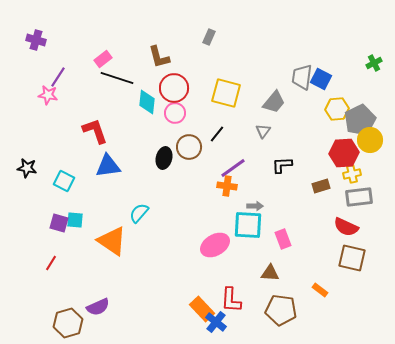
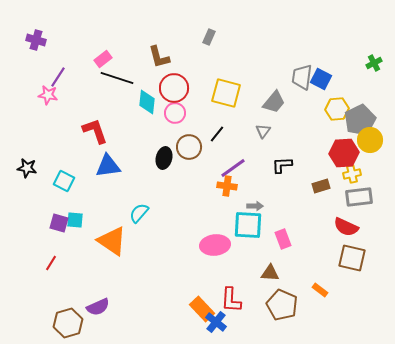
pink ellipse at (215, 245): rotated 24 degrees clockwise
brown pentagon at (281, 310): moved 1 px right, 5 px up; rotated 16 degrees clockwise
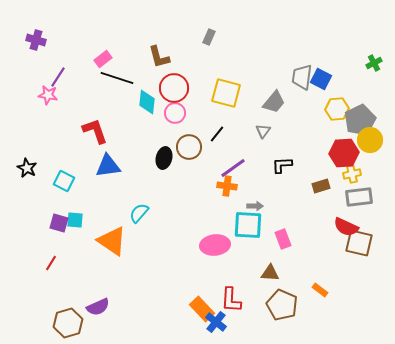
black star at (27, 168): rotated 18 degrees clockwise
brown square at (352, 258): moved 7 px right, 15 px up
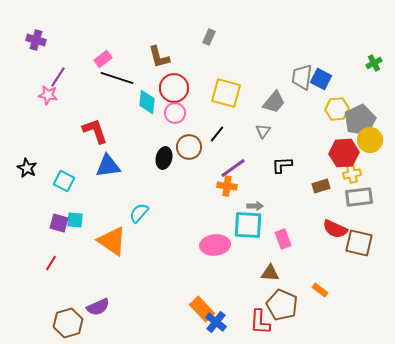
red semicircle at (346, 227): moved 11 px left, 2 px down
red L-shape at (231, 300): moved 29 px right, 22 px down
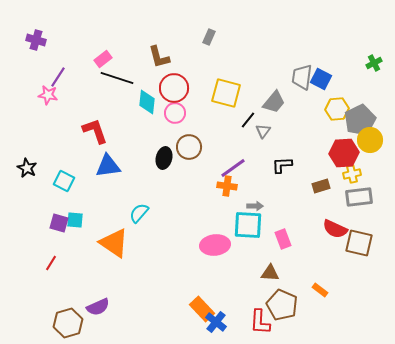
black line at (217, 134): moved 31 px right, 14 px up
orange triangle at (112, 241): moved 2 px right, 2 px down
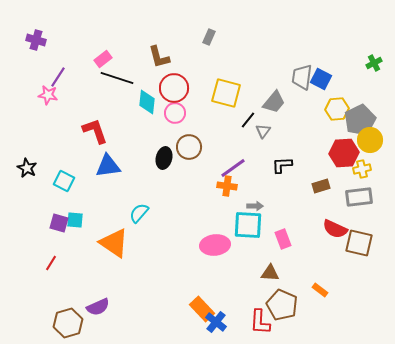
yellow cross at (352, 174): moved 10 px right, 5 px up
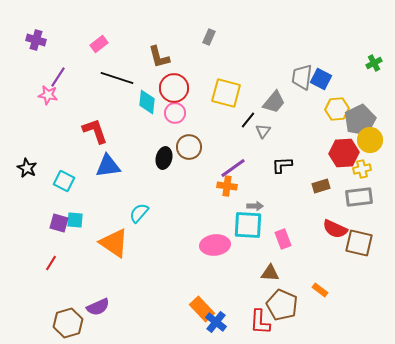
pink rectangle at (103, 59): moved 4 px left, 15 px up
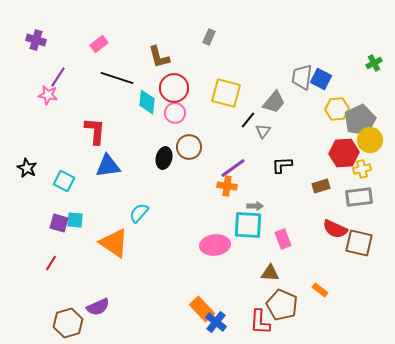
red L-shape at (95, 131): rotated 24 degrees clockwise
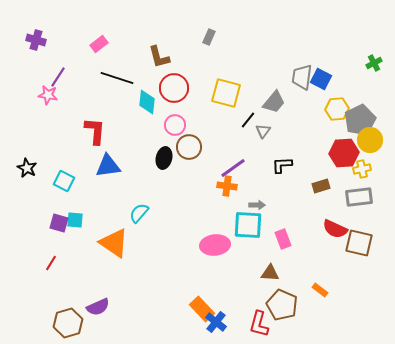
pink circle at (175, 113): moved 12 px down
gray arrow at (255, 206): moved 2 px right, 1 px up
red L-shape at (260, 322): moved 1 px left, 2 px down; rotated 12 degrees clockwise
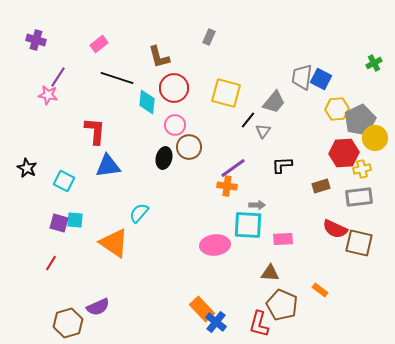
yellow circle at (370, 140): moved 5 px right, 2 px up
pink rectangle at (283, 239): rotated 72 degrees counterclockwise
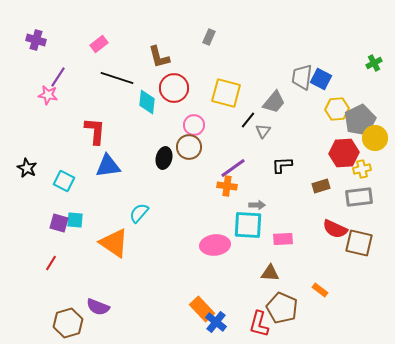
pink circle at (175, 125): moved 19 px right
brown pentagon at (282, 305): moved 3 px down
purple semicircle at (98, 307): rotated 45 degrees clockwise
